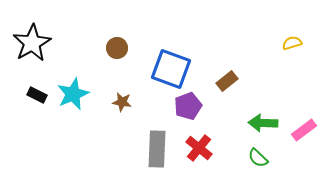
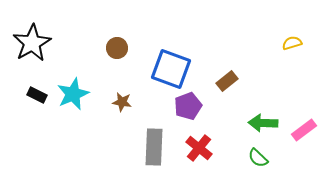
gray rectangle: moved 3 px left, 2 px up
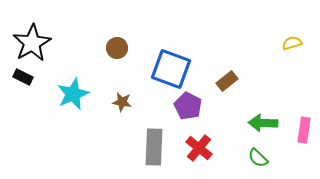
black rectangle: moved 14 px left, 18 px up
purple pentagon: rotated 24 degrees counterclockwise
pink rectangle: rotated 45 degrees counterclockwise
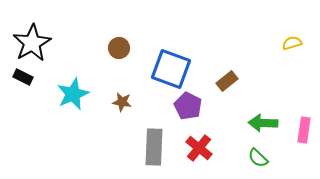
brown circle: moved 2 px right
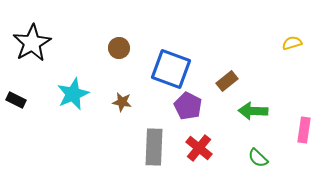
black rectangle: moved 7 px left, 23 px down
green arrow: moved 10 px left, 12 px up
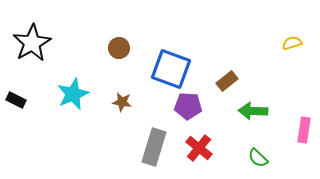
purple pentagon: rotated 24 degrees counterclockwise
gray rectangle: rotated 15 degrees clockwise
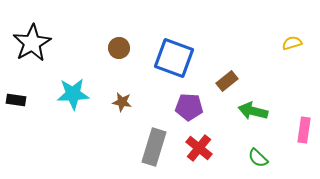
blue square: moved 3 px right, 11 px up
cyan star: rotated 20 degrees clockwise
black rectangle: rotated 18 degrees counterclockwise
purple pentagon: moved 1 px right, 1 px down
green arrow: rotated 12 degrees clockwise
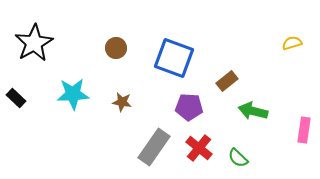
black star: moved 2 px right
brown circle: moved 3 px left
black rectangle: moved 2 px up; rotated 36 degrees clockwise
gray rectangle: rotated 18 degrees clockwise
green semicircle: moved 20 px left
